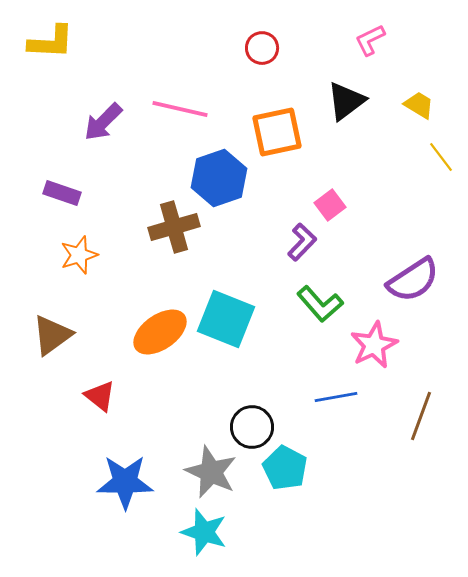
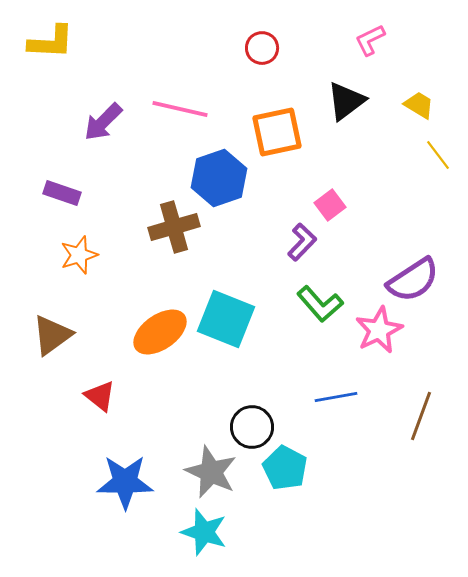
yellow line: moved 3 px left, 2 px up
pink star: moved 5 px right, 15 px up
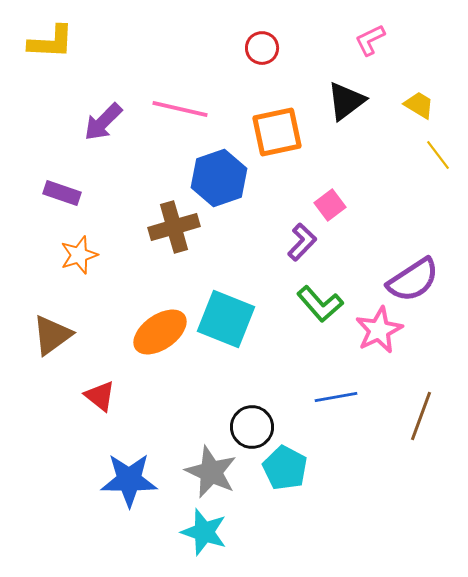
blue star: moved 4 px right, 2 px up
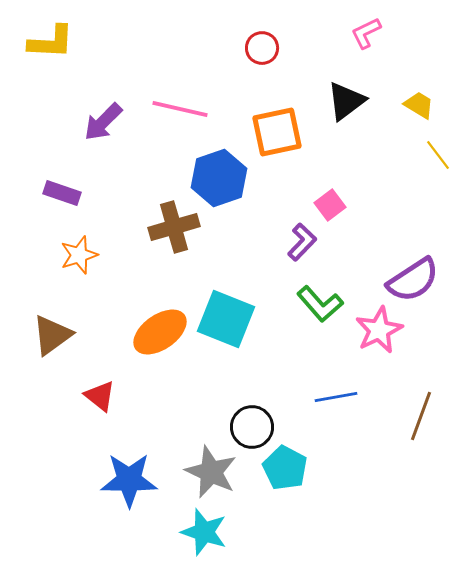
pink L-shape: moved 4 px left, 7 px up
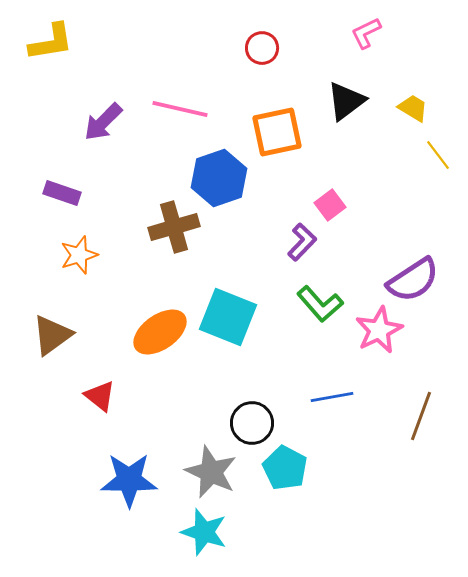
yellow L-shape: rotated 12 degrees counterclockwise
yellow trapezoid: moved 6 px left, 3 px down
cyan square: moved 2 px right, 2 px up
blue line: moved 4 px left
black circle: moved 4 px up
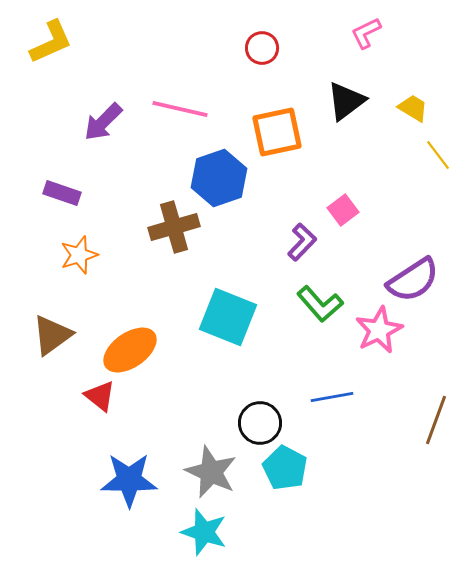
yellow L-shape: rotated 15 degrees counterclockwise
pink square: moved 13 px right, 5 px down
orange ellipse: moved 30 px left, 18 px down
brown line: moved 15 px right, 4 px down
black circle: moved 8 px right
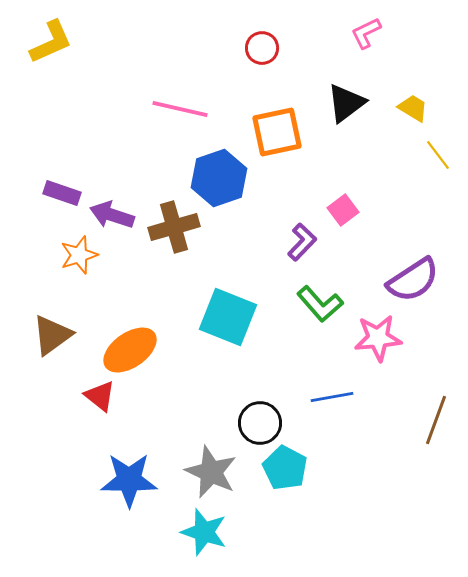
black triangle: moved 2 px down
purple arrow: moved 9 px right, 93 px down; rotated 63 degrees clockwise
pink star: moved 1 px left, 8 px down; rotated 21 degrees clockwise
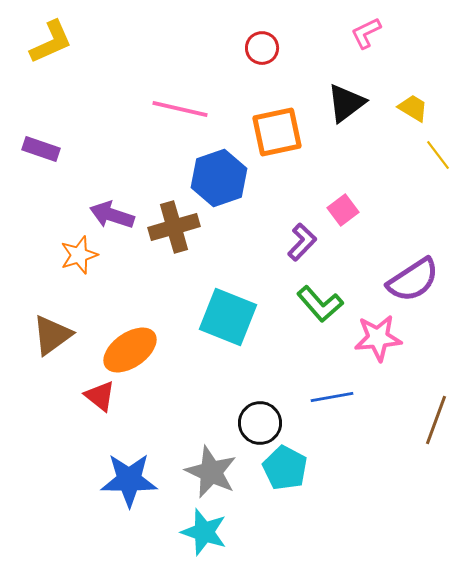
purple rectangle: moved 21 px left, 44 px up
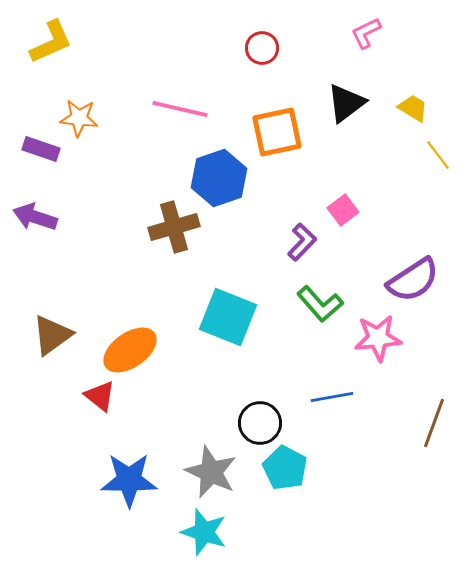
purple arrow: moved 77 px left, 2 px down
orange star: moved 137 px up; rotated 24 degrees clockwise
brown line: moved 2 px left, 3 px down
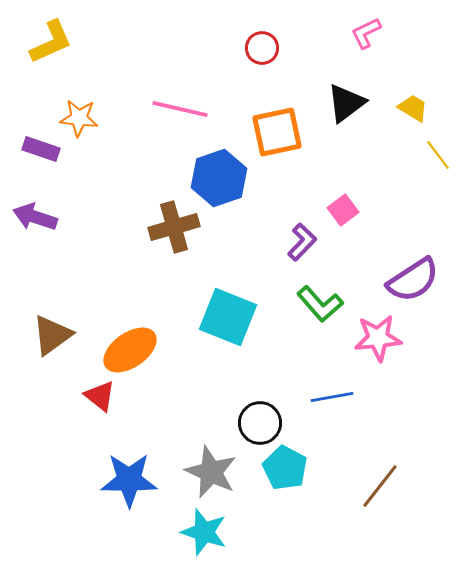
brown line: moved 54 px left, 63 px down; rotated 18 degrees clockwise
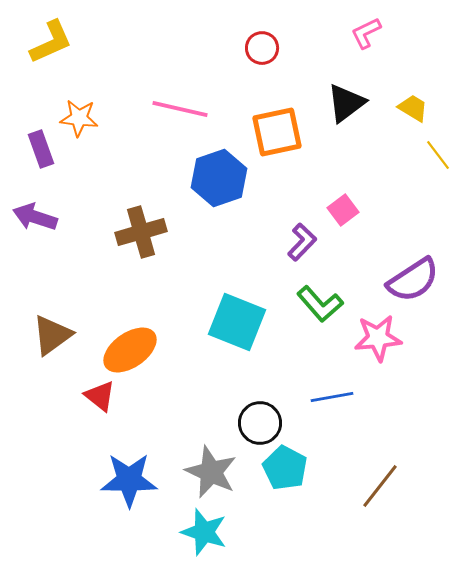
purple rectangle: rotated 51 degrees clockwise
brown cross: moved 33 px left, 5 px down
cyan square: moved 9 px right, 5 px down
